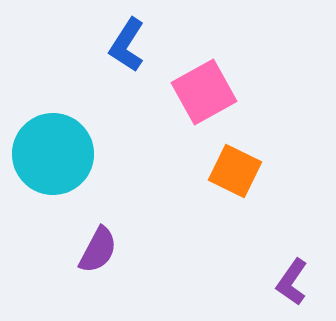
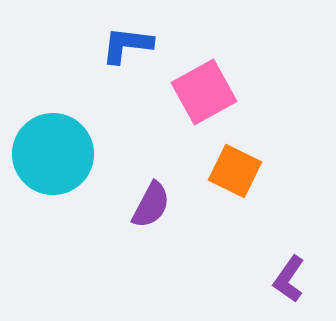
blue L-shape: rotated 64 degrees clockwise
purple semicircle: moved 53 px right, 45 px up
purple L-shape: moved 3 px left, 3 px up
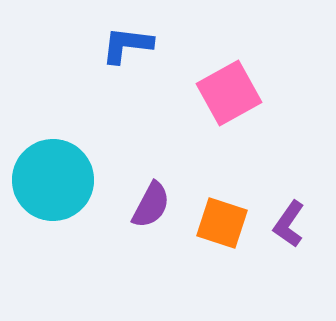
pink square: moved 25 px right, 1 px down
cyan circle: moved 26 px down
orange square: moved 13 px left, 52 px down; rotated 8 degrees counterclockwise
purple L-shape: moved 55 px up
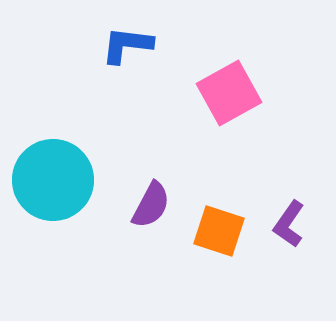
orange square: moved 3 px left, 8 px down
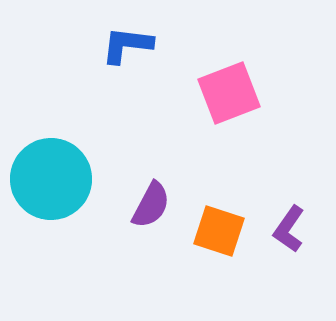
pink square: rotated 8 degrees clockwise
cyan circle: moved 2 px left, 1 px up
purple L-shape: moved 5 px down
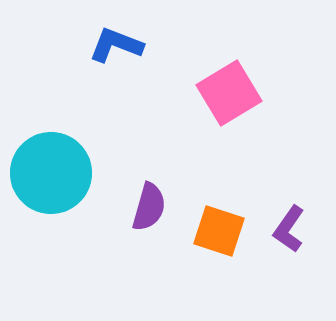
blue L-shape: moved 11 px left; rotated 14 degrees clockwise
pink square: rotated 10 degrees counterclockwise
cyan circle: moved 6 px up
purple semicircle: moved 2 px left, 2 px down; rotated 12 degrees counterclockwise
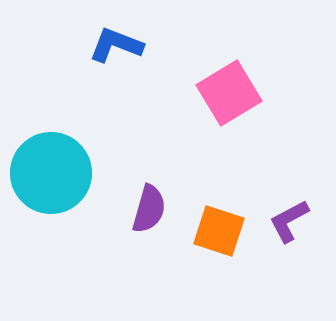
purple semicircle: moved 2 px down
purple L-shape: moved 8 px up; rotated 27 degrees clockwise
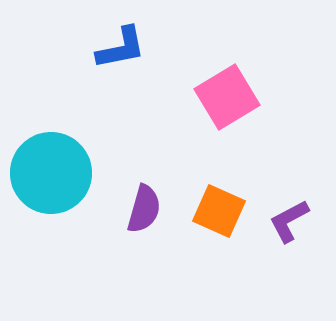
blue L-shape: moved 5 px right, 3 px down; rotated 148 degrees clockwise
pink square: moved 2 px left, 4 px down
purple semicircle: moved 5 px left
orange square: moved 20 px up; rotated 6 degrees clockwise
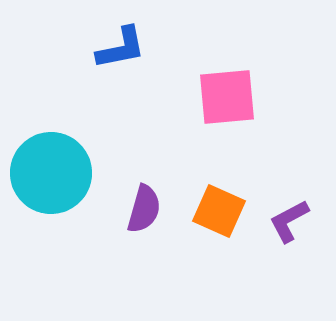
pink square: rotated 26 degrees clockwise
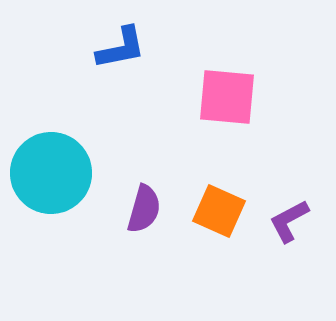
pink square: rotated 10 degrees clockwise
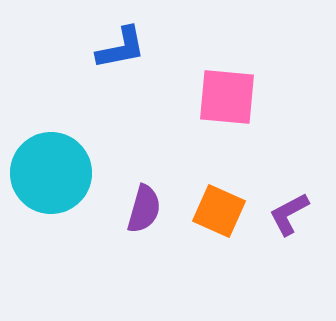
purple L-shape: moved 7 px up
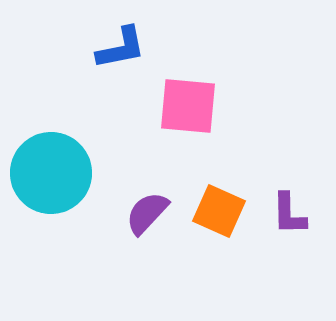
pink square: moved 39 px left, 9 px down
purple semicircle: moved 3 px right, 4 px down; rotated 153 degrees counterclockwise
purple L-shape: rotated 63 degrees counterclockwise
